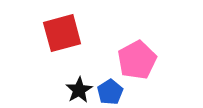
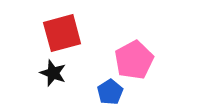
pink pentagon: moved 3 px left
black star: moved 26 px left, 17 px up; rotated 20 degrees counterclockwise
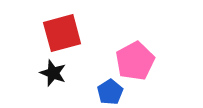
pink pentagon: moved 1 px right, 1 px down
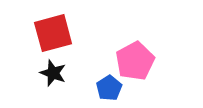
red square: moved 9 px left
blue pentagon: moved 1 px left, 4 px up
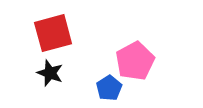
black star: moved 3 px left
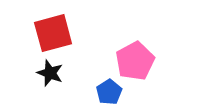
blue pentagon: moved 4 px down
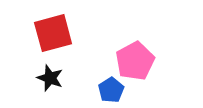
black star: moved 5 px down
blue pentagon: moved 2 px right, 2 px up
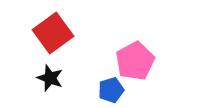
red square: rotated 21 degrees counterclockwise
blue pentagon: rotated 15 degrees clockwise
